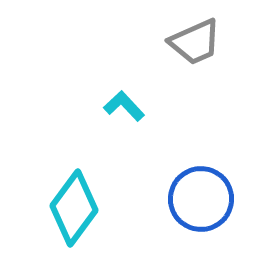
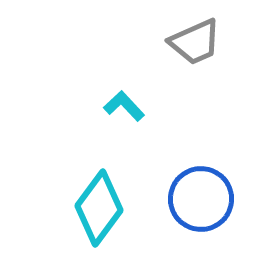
cyan diamond: moved 25 px right
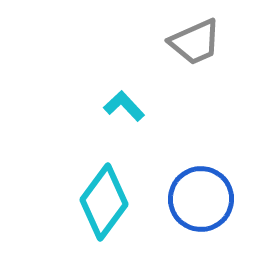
cyan diamond: moved 5 px right, 6 px up
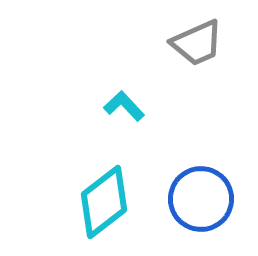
gray trapezoid: moved 2 px right, 1 px down
cyan diamond: rotated 16 degrees clockwise
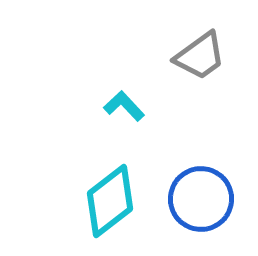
gray trapezoid: moved 3 px right, 13 px down; rotated 12 degrees counterclockwise
cyan diamond: moved 6 px right, 1 px up
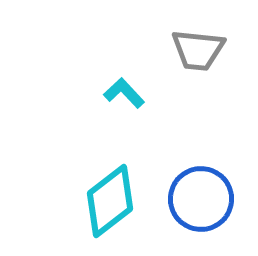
gray trapezoid: moved 2 px left, 6 px up; rotated 42 degrees clockwise
cyan L-shape: moved 13 px up
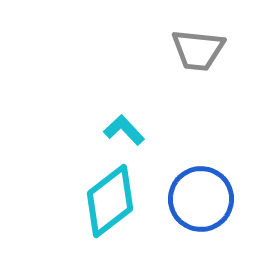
cyan L-shape: moved 37 px down
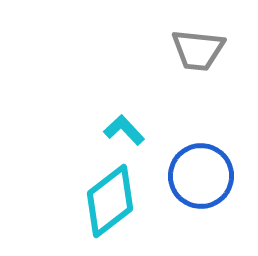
blue circle: moved 23 px up
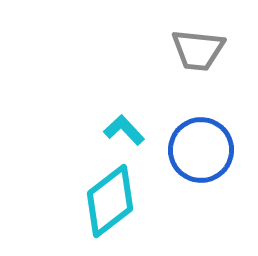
blue circle: moved 26 px up
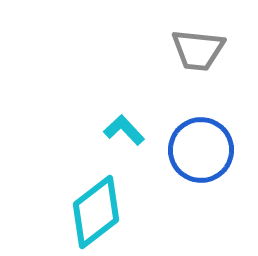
cyan diamond: moved 14 px left, 11 px down
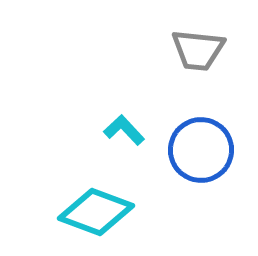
cyan diamond: rotated 58 degrees clockwise
